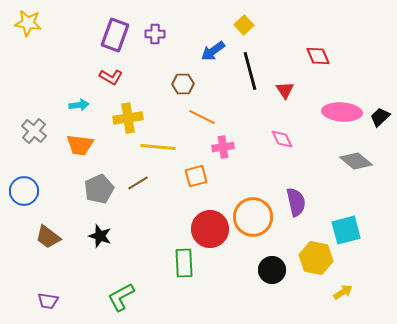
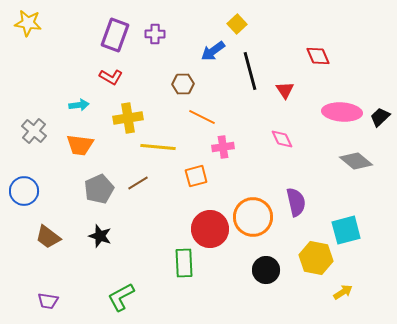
yellow square: moved 7 px left, 1 px up
black circle: moved 6 px left
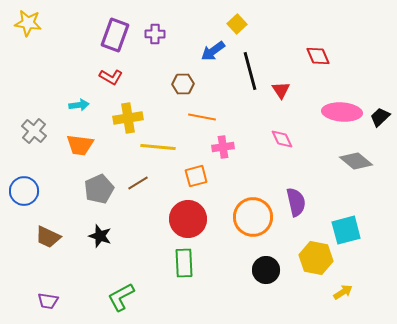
red triangle: moved 4 px left
orange line: rotated 16 degrees counterclockwise
red circle: moved 22 px left, 10 px up
brown trapezoid: rotated 12 degrees counterclockwise
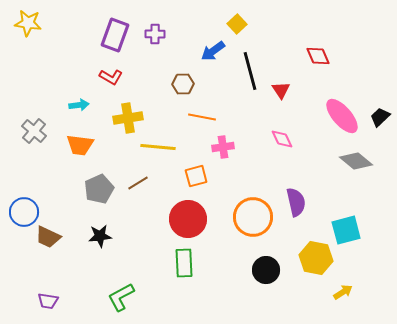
pink ellipse: moved 4 px down; rotated 45 degrees clockwise
blue circle: moved 21 px down
black star: rotated 25 degrees counterclockwise
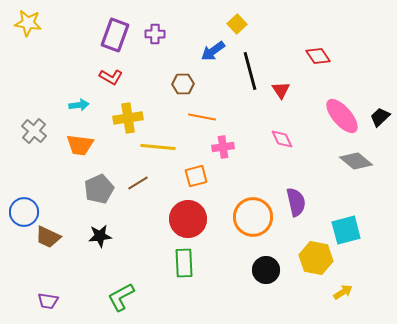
red diamond: rotated 10 degrees counterclockwise
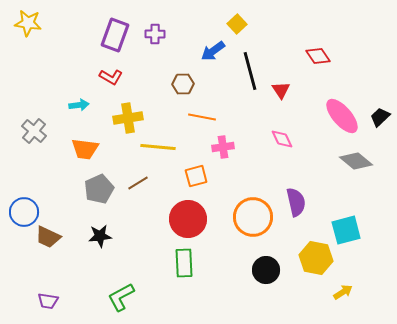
orange trapezoid: moved 5 px right, 4 px down
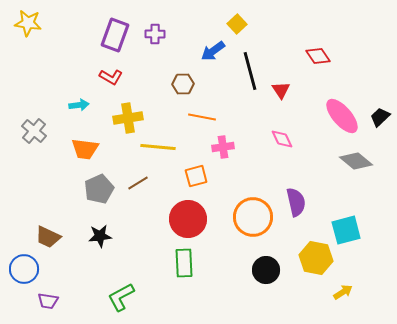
blue circle: moved 57 px down
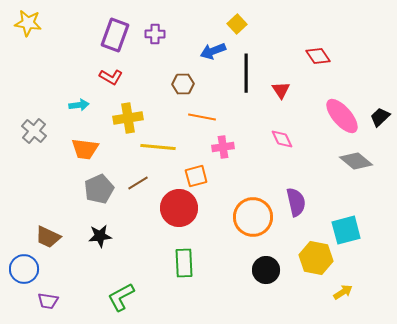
blue arrow: rotated 15 degrees clockwise
black line: moved 4 px left, 2 px down; rotated 15 degrees clockwise
red circle: moved 9 px left, 11 px up
